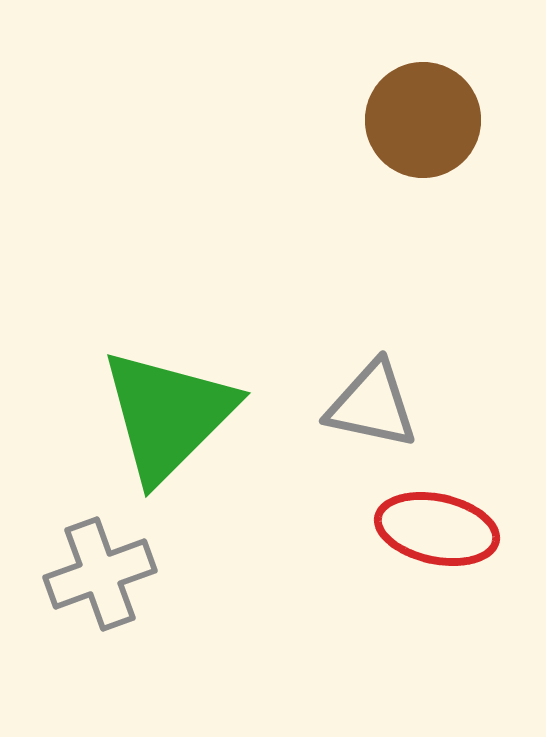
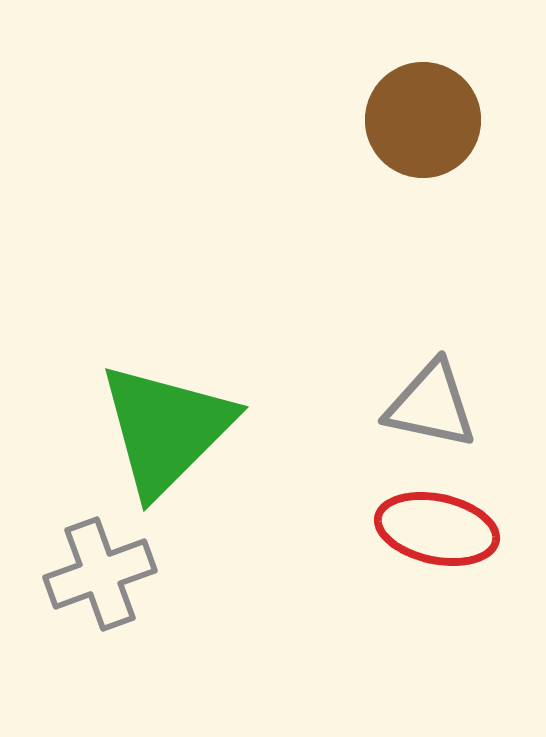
gray triangle: moved 59 px right
green triangle: moved 2 px left, 14 px down
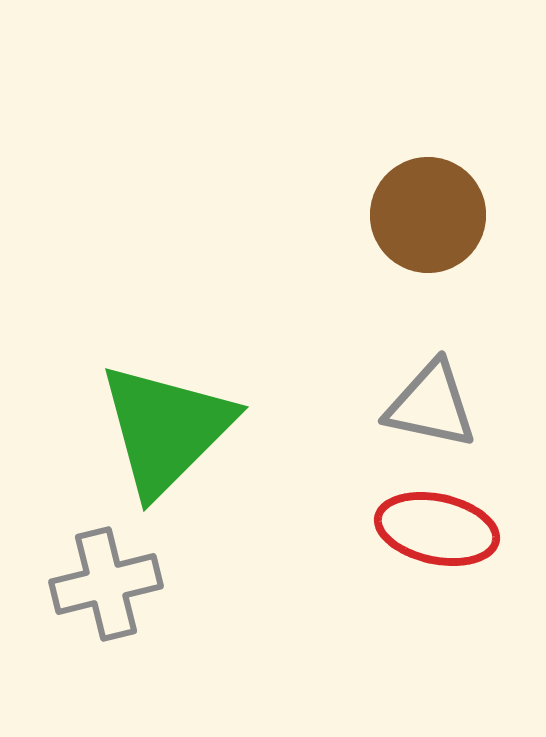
brown circle: moved 5 px right, 95 px down
gray cross: moved 6 px right, 10 px down; rotated 6 degrees clockwise
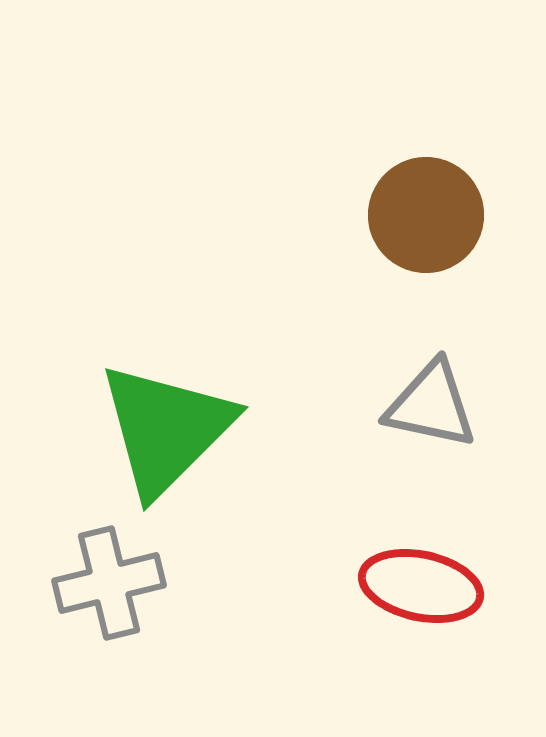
brown circle: moved 2 px left
red ellipse: moved 16 px left, 57 px down
gray cross: moved 3 px right, 1 px up
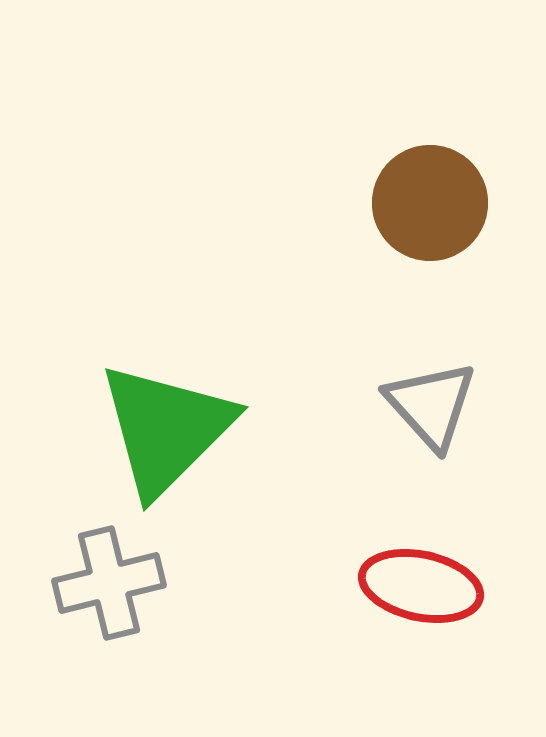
brown circle: moved 4 px right, 12 px up
gray triangle: rotated 36 degrees clockwise
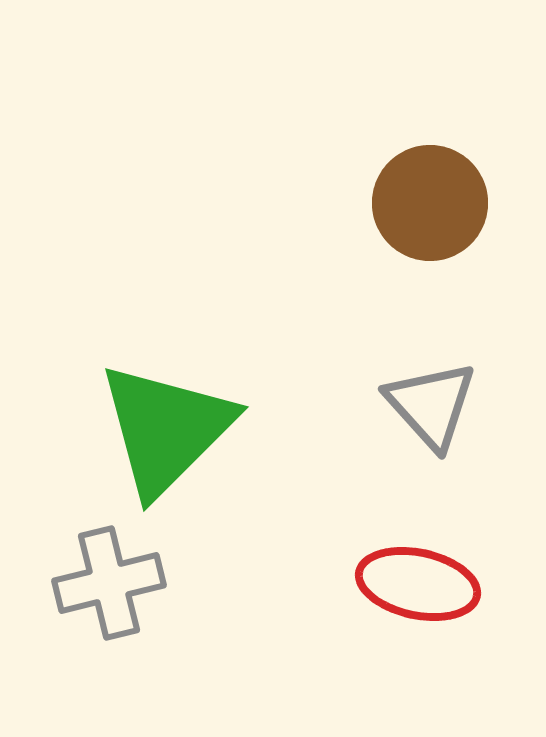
red ellipse: moved 3 px left, 2 px up
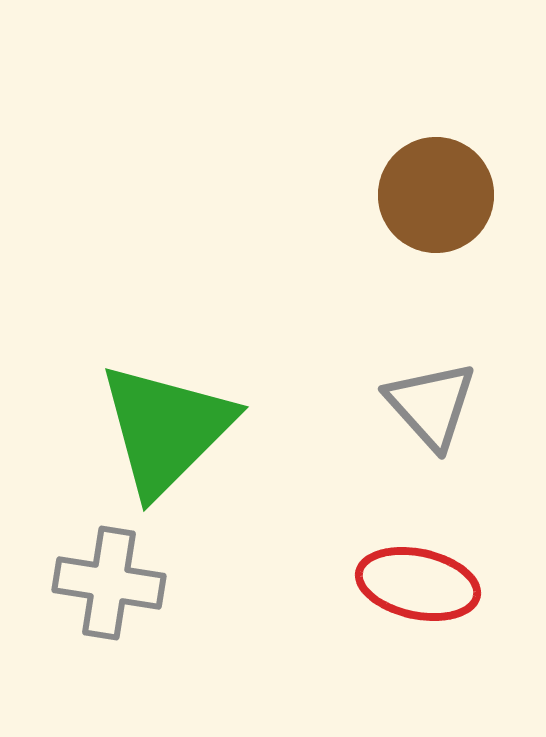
brown circle: moved 6 px right, 8 px up
gray cross: rotated 23 degrees clockwise
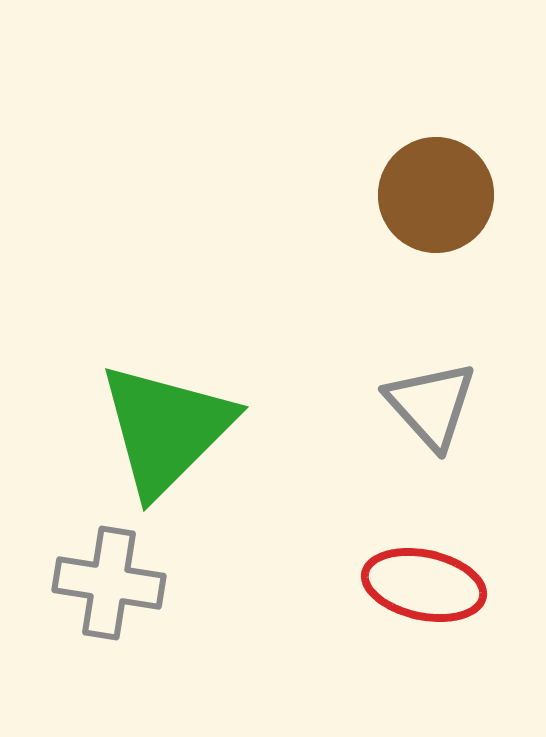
red ellipse: moved 6 px right, 1 px down
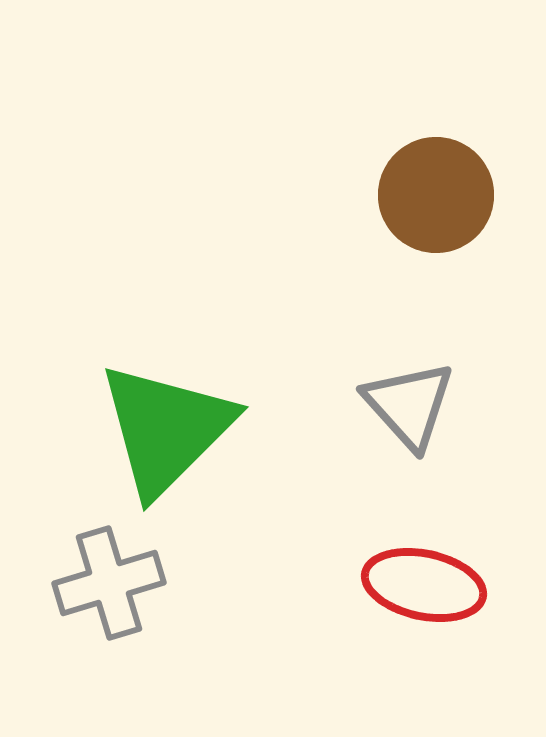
gray triangle: moved 22 px left
gray cross: rotated 26 degrees counterclockwise
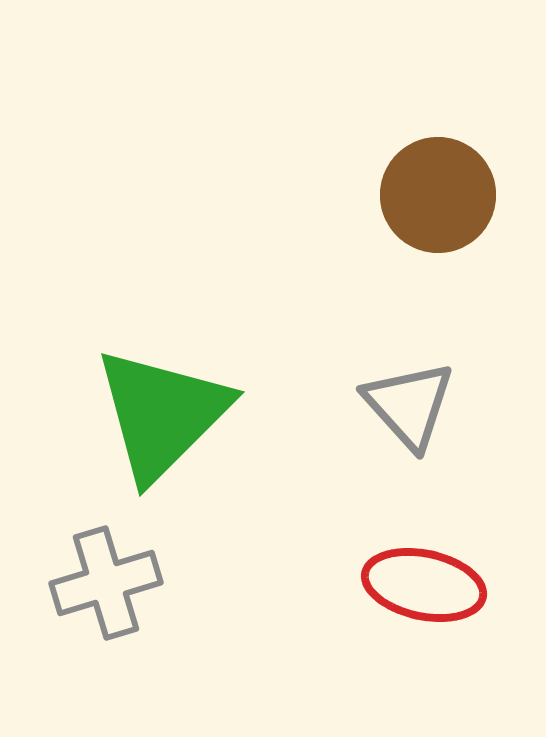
brown circle: moved 2 px right
green triangle: moved 4 px left, 15 px up
gray cross: moved 3 px left
